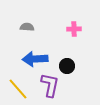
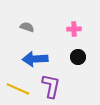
gray semicircle: rotated 16 degrees clockwise
black circle: moved 11 px right, 9 px up
purple L-shape: moved 1 px right, 1 px down
yellow line: rotated 25 degrees counterclockwise
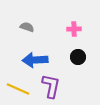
blue arrow: moved 1 px down
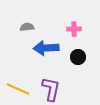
gray semicircle: rotated 24 degrees counterclockwise
blue arrow: moved 11 px right, 12 px up
purple L-shape: moved 3 px down
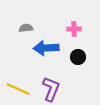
gray semicircle: moved 1 px left, 1 px down
purple L-shape: rotated 10 degrees clockwise
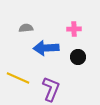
yellow line: moved 11 px up
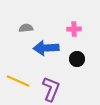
black circle: moved 1 px left, 2 px down
yellow line: moved 3 px down
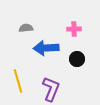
yellow line: rotated 50 degrees clockwise
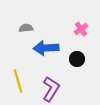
pink cross: moved 7 px right; rotated 32 degrees counterclockwise
purple L-shape: rotated 10 degrees clockwise
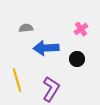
yellow line: moved 1 px left, 1 px up
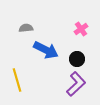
blue arrow: moved 2 px down; rotated 150 degrees counterclockwise
purple L-shape: moved 25 px right, 5 px up; rotated 15 degrees clockwise
